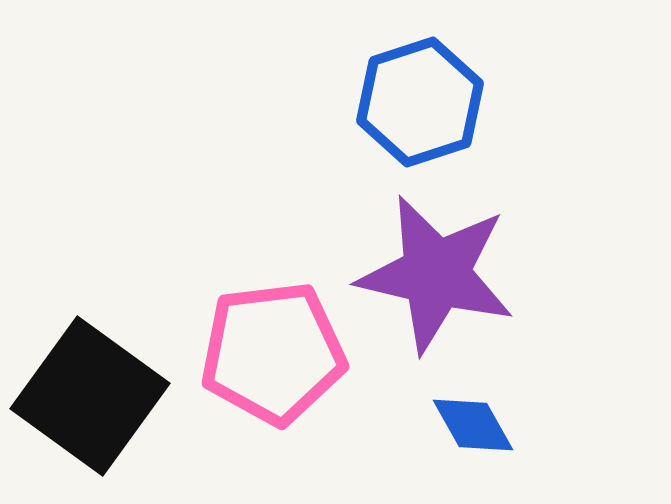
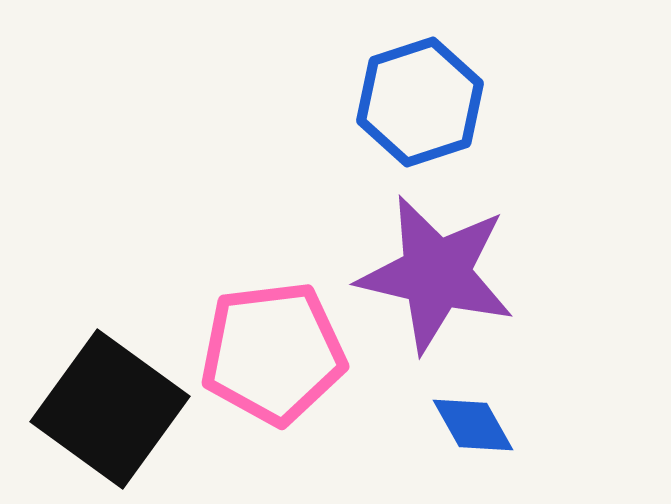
black square: moved 20 px right, 13 px down
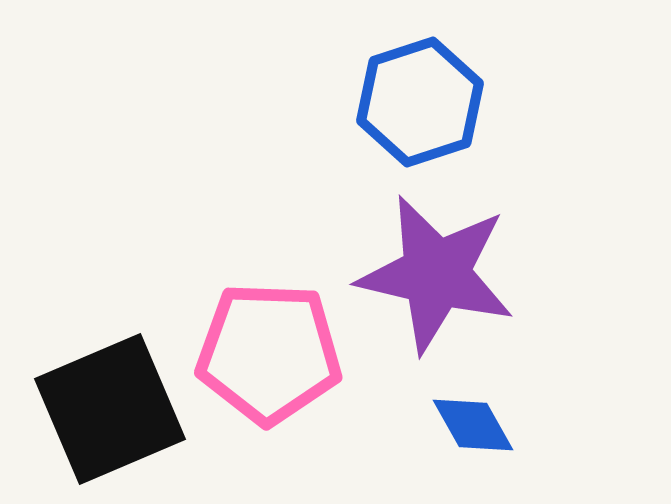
pink pentagon: moved 4 px left; rotated 9 degrees clockwise
black square: rotated 31 degrees clockwise
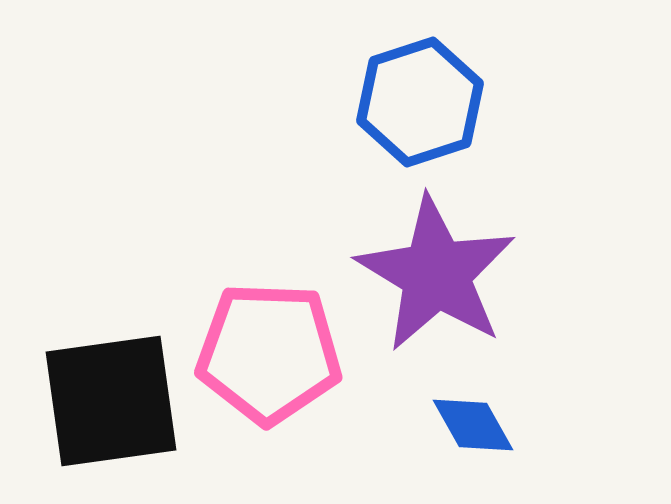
purple star: rotated 18 degrees clockwise
black square: moved 1 px right, 8 px up; rotated 15 degrees clockwise
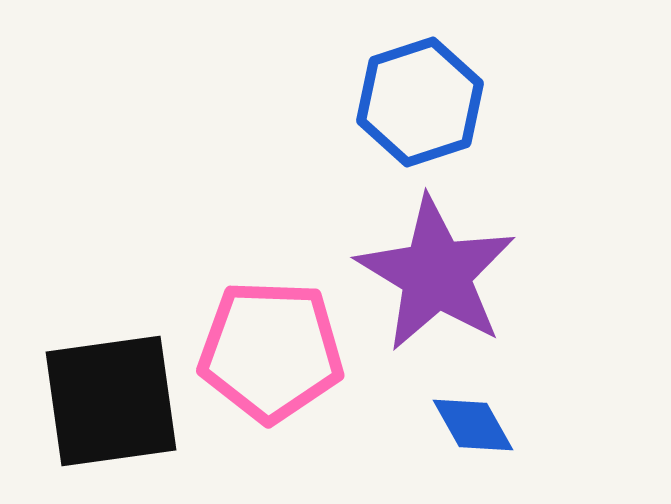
pink pentagon: moved 2 px right, 2 px up
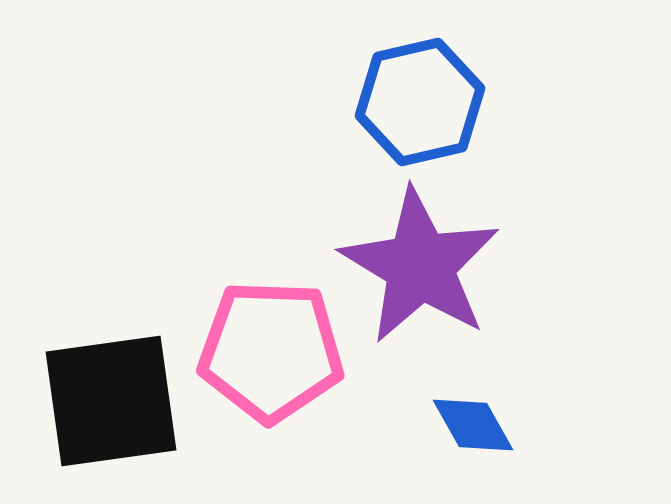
blue hexagon: rotated 5 degrees clockwise
purple star: moved 16 px left, 8 px up
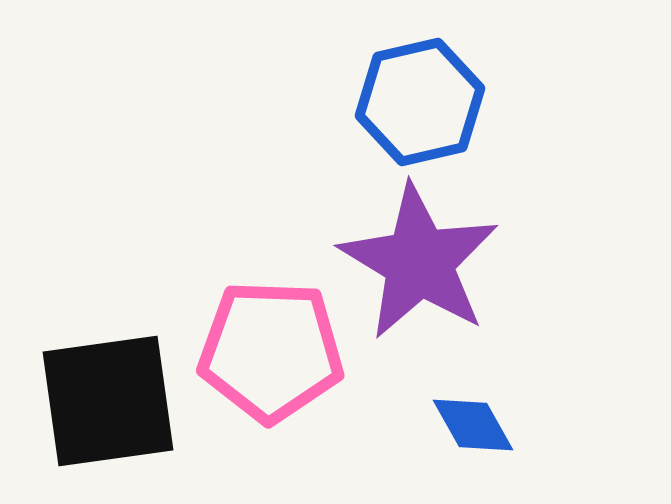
purple star: moved 1 px left, 4 px up
black square: moved 3 px left
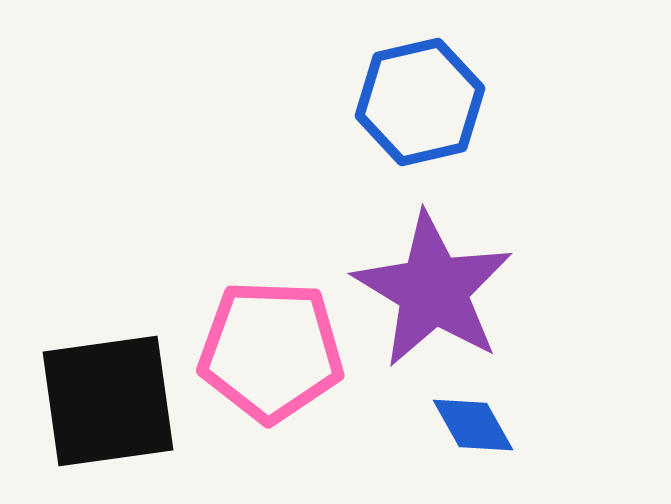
purple star: moved 14 px right, 28 px down
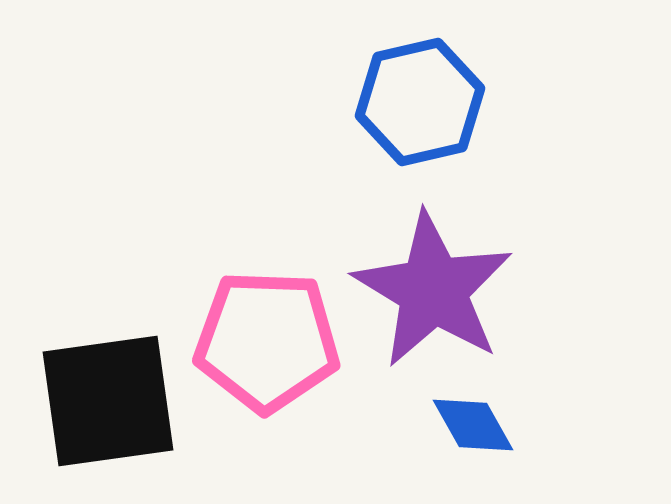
pink pentagon: moved 4 px left, 10 px up
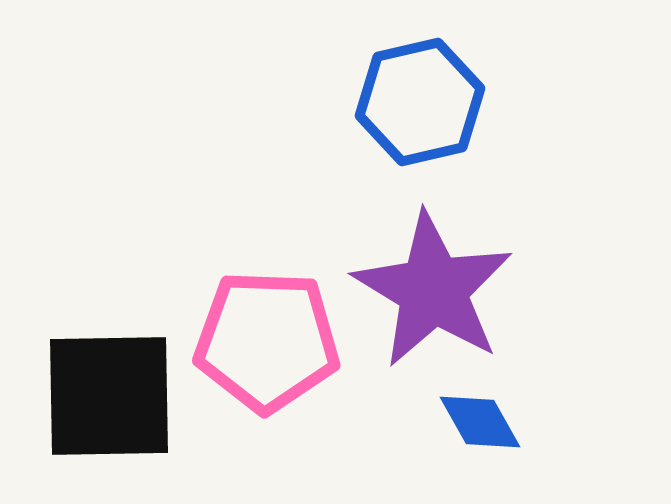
black square: moved 1 px right, 5 px up; rotated 7 degrees clockwise
blue diamond: moved 7 px right, 3 px up
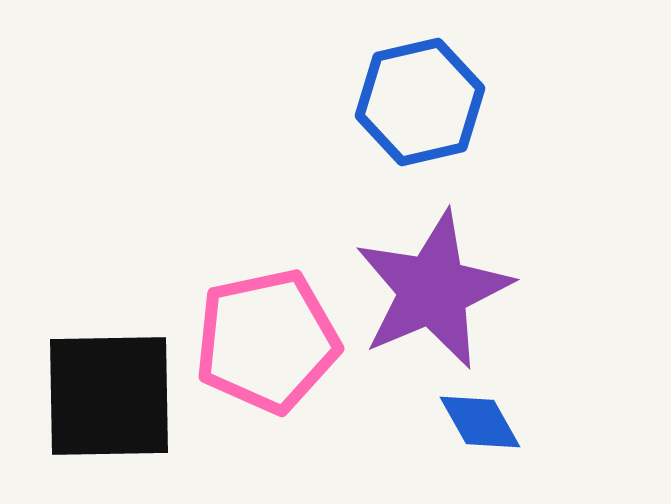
purple star: rotated 18 degrees clockwise
pink pentagon: rotated 14 degrees counterclockwise
